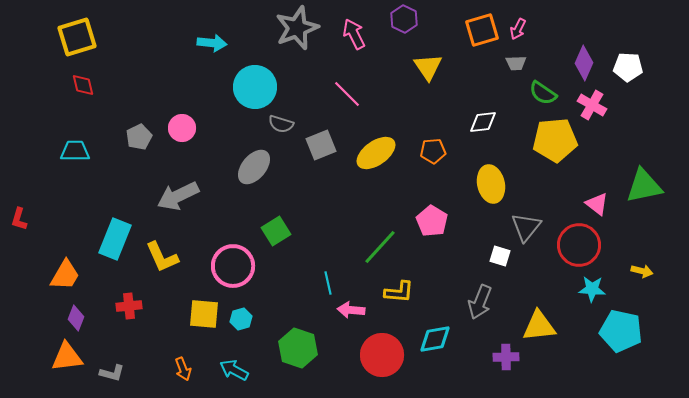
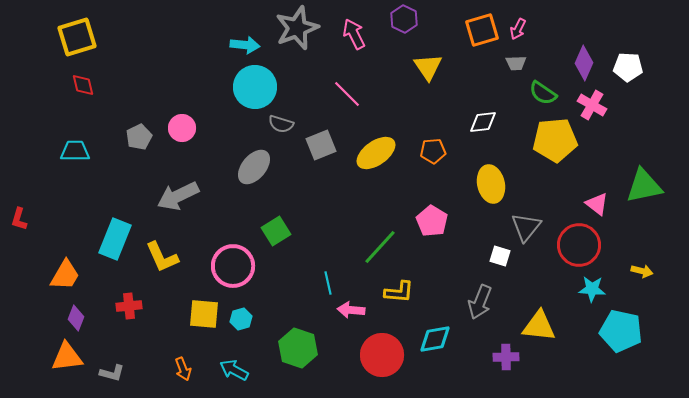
cyan arrow at (212, 43): moved 33 px right, 2 px down
yellow triangle at (539, 326): rotated 12 degrees clockwise
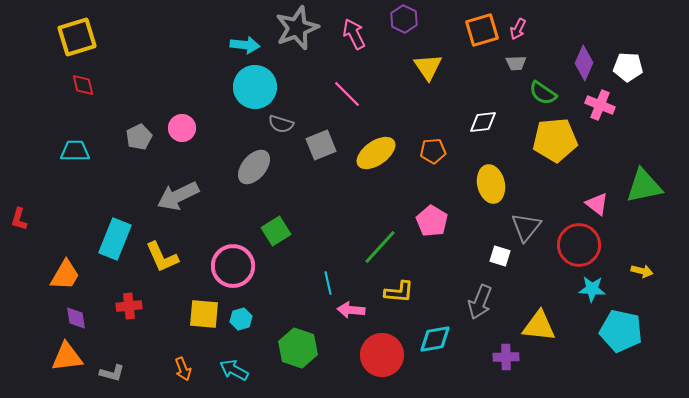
pink cross at (592, 105): moved 8 px right; rotated 8 degrees counterclockwise
purple diamond at (76, 318): rotated 30 degrees counterclockwise
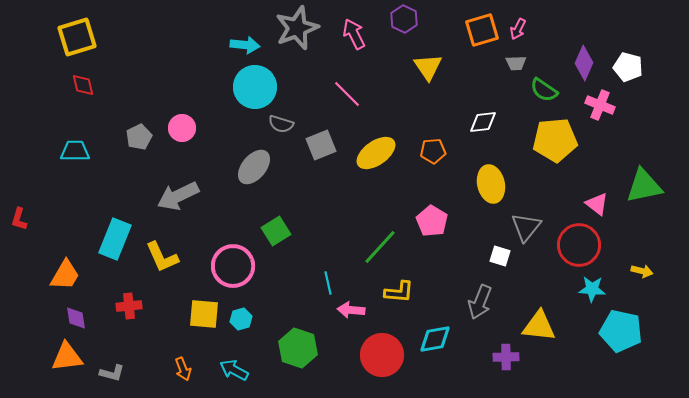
white pentagon at (628, 67): rotated 12 degrees clockwise
green semicircle at (543, 93): moved 1 px right, 3 px up
